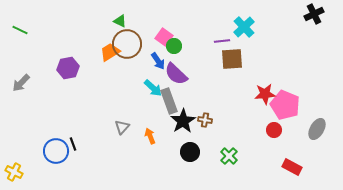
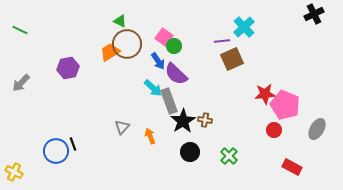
brown square: rotated 20 degrees counterclockwise
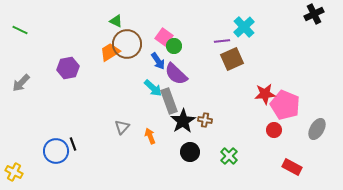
green triangle: moved 4 px left
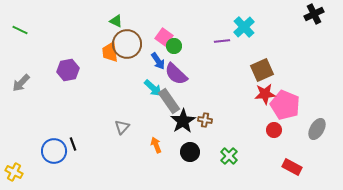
orange trapezoid: rotated 65 degrees counterclockwise
brown square: moved 30 px right, 11 px down
purple hexagon: moved 2 px down
gray rectangle: rotated 15 degrees counterclockwise
orange arrow: moved 6 px right, 9 px down
blue circle: moved 2 px left
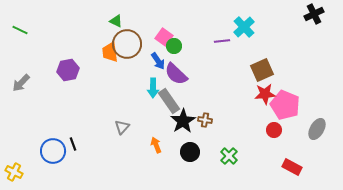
cyan arrow: rotated 48 degrees clockwise
blue circle: moved 1 px left
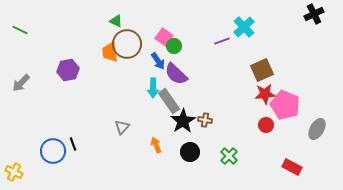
purple line: rotated 14 degrees counterclockwise
red circle: moved 8 px left, 5 px up
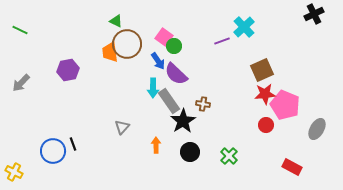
brown cross: moved 2 px left, 16 px up
orange arrow: rotated 21 degrees clockwise
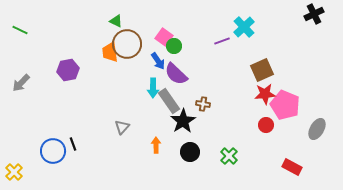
yellow cross: rotated 18 degrees clockwise
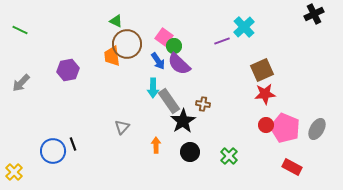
orange trapezoid: moved 2 px right, 4 px down
purple semicircle: moved 3 px right, 10 px up
pink pentagon: moved 23 px down
